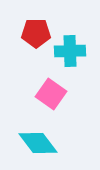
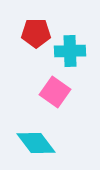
pink square: moved 4 px right, 2 px up
cyan diamond: moved 2 px left
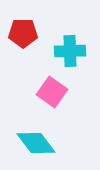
red pentagon: moved 13 px left
pink square: moved 3 px left
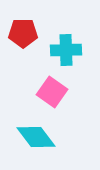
cyan cross: moved 4 px left, 1 px up
cyan diamond: moved 6 px up
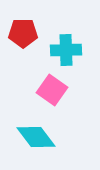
pink square: moved 2 px up
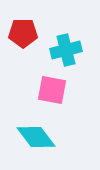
cyan cross: rotated 12 degrees counterclockwise
pink square: rotated 24 degrees counterclockwise
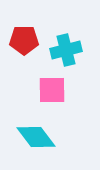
red pentagon: moved 1 px right, 7 px down
pink square: rotated 12 degrees counterclockwise
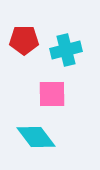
pink square: moved 4 px down
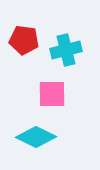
red pentagon: rotated 8 degrees clockwise
cyan diamond: rotated 27 degrees counterclockwise
